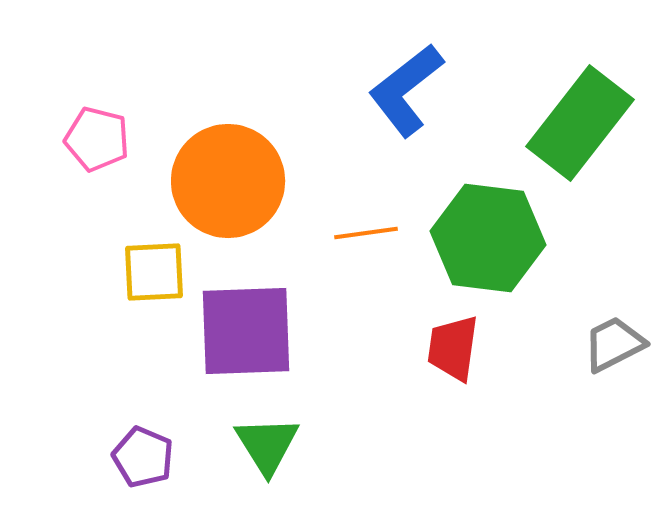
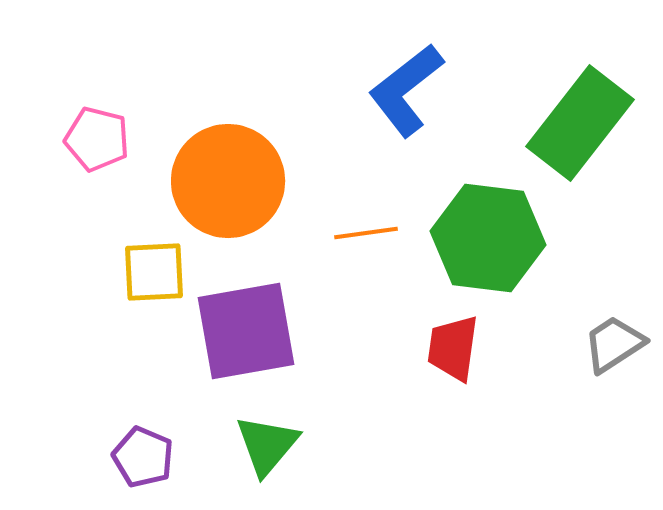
purple square: rotated 8 degrees counterclockwise
gray trapezoid: rotated 6 degrees counterclockwise
green triangle: rotated 12 degrees clockwise
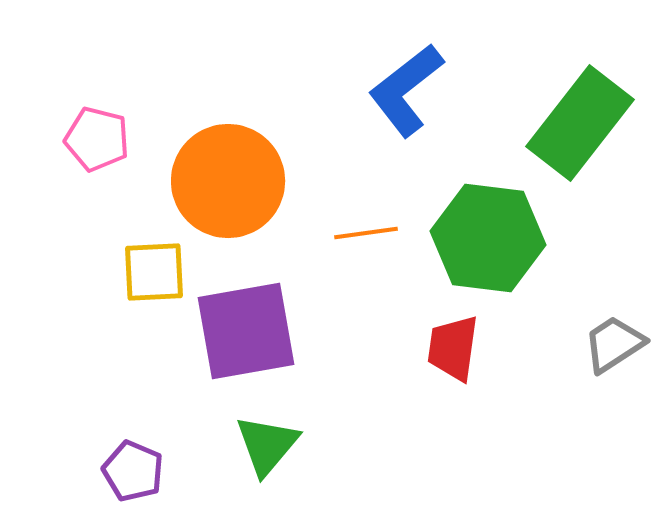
purple pentagon: moved 10 px left, 14 px down
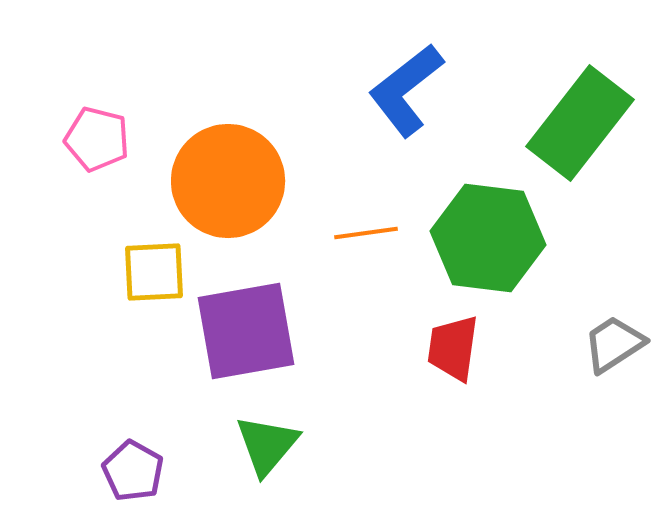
purple pentagon: rotated 6 degrees clockwise
